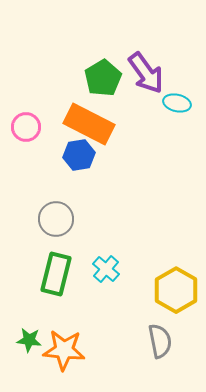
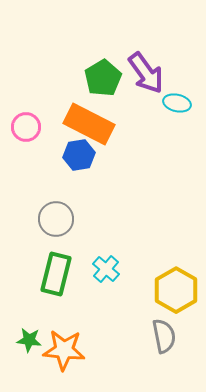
gray semicircle: moved 4 px right, 5 px up
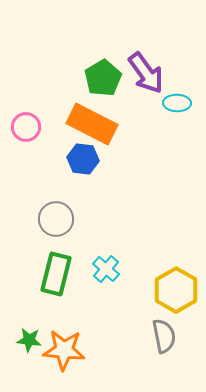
cyan ellipse: rotated 12 degrees counterclockwise
orange rectangle: moved 3 px right
blue hexagon: moved 4 px right, 4 px down; rotated 16 degrees clockwise
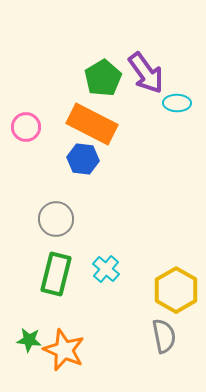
orange star: rotated 18 degrees clockwise
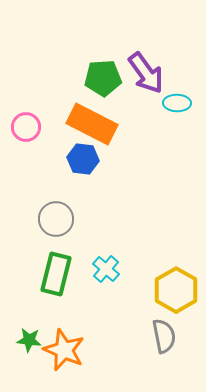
green pentagon: rotated 27 degrees clockwise
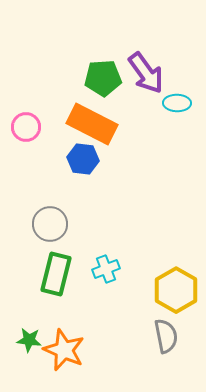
gray circle: moved 6 px left, 5 px down
cyan cross: rotated 28 degrees clockwise
gray semicircle: moved 2 px right
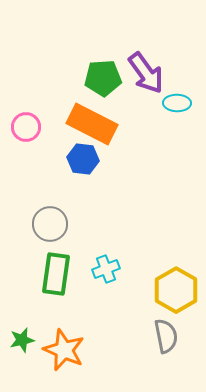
green rectangle: rotated 6 degrees counterclockwise
green star: moved 7 px left; rotated 20 degrees counterclockwise
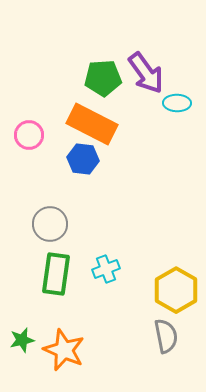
pink circle: moved 3 px right, 8 px down
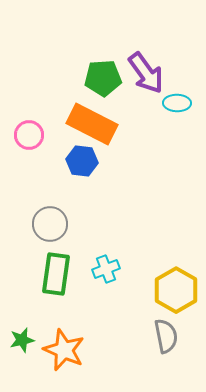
blue hexagon: moved 1 px left, 2 px down
